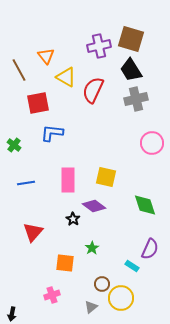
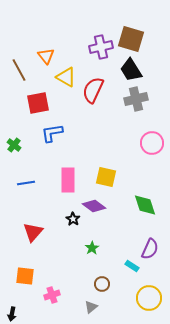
purple cross: moved 2 px right, 1 px down
blue L-shape: rotated 15 degrees counterclockwise
orange square: moved 40 px left, 13 px down
yellow circle: moved 28 px right
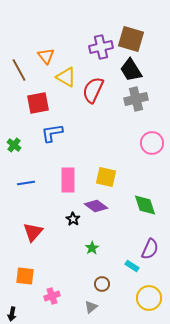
purple diamond: moved 2 px right
pink cross: moved 1 px down
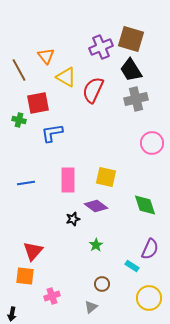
purple cross: rotated 10 degrees counterclockwise
green cross: moved 5 px right, 25 px up; rotated 24 degrees counterclockwise
black star: rotated 24 degrees clockwise
red triangle: moved 19 px down
green star: moved 4 px right, 3 px up
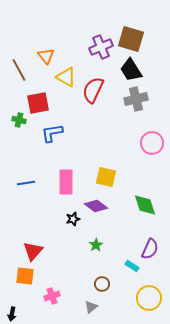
pink rectangle: moved 2 px left, 2 px down
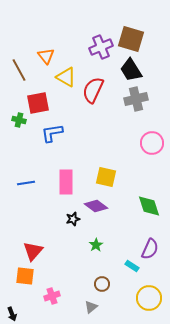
green diamond: moved 4 px right, 1 px down
black arrow: rotated 32 degrees counterclockwise
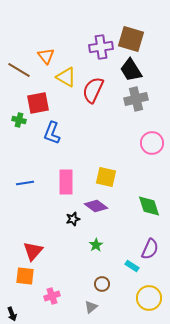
purple cross: rotated 15 degrees clockwise
brown line: rotated 30 degrees counterclockwise
blue L-shape: rotated 60 degrees counterclockwise
blue line: moved 1 px left
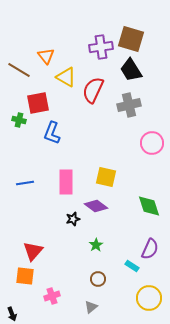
gray cross: moved 7 px left, 6 px down
brown circle: moved 4 px left, 5 px up
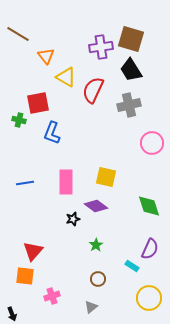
brown line: moved 1 px left, 36 px up
